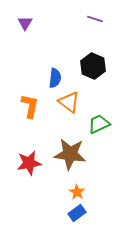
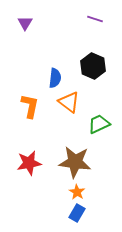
brown star: moved 5 px right, 8 px down
blue rectangle: rotated 24 degrees counterclockwise
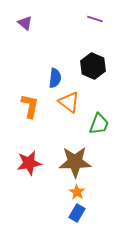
purple triangle: rotated 21 degrees counterclockwise
green trapezoid: rotated 135 degrees clockwise
brown star: rotated 8 degrees counterclockwise
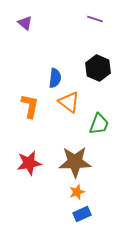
black hexagon: moved 5 px right, 2 px down
orange star: rotated 21 degrees clockwise
blue rectangle: moved 5 px right, 1 px down; rotated 36 degrees clockwise
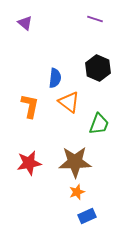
blue rectangle: moved 5 px right, 2 px down
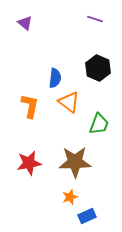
orange star: moved 7 px left, 5 px down
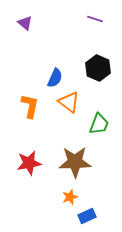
blue semicircle: rotated 18 degrees clockwise
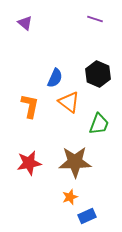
black hexagon: moved 6 px down
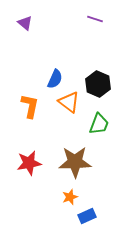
black hexagon: moved 10 px down
blue semicircle: moved 1 px down
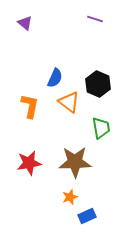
blue semicircle: moved 1 px up
green trapezoid: moved 2 px right, 4 px down; rotated 30 degrees counterclockwise
